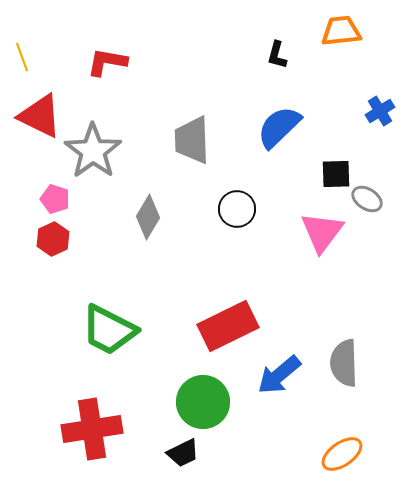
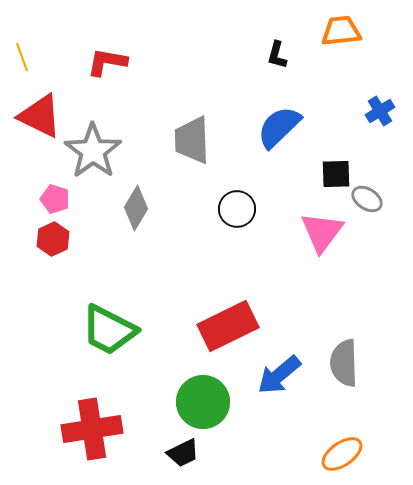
gray diamond: moved 12 px left, 9 px up
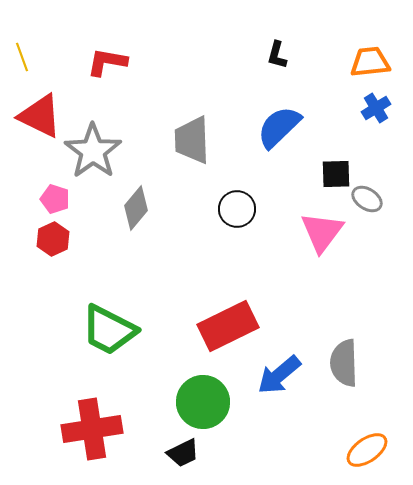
orange trapezoid: moved 29 px right, 31 px down
blue cross: moved 4 px left, 3 px up
gray diamond: rotated 9 degrees clockwise
orange ellipse: moved 25 px right, 4 px up
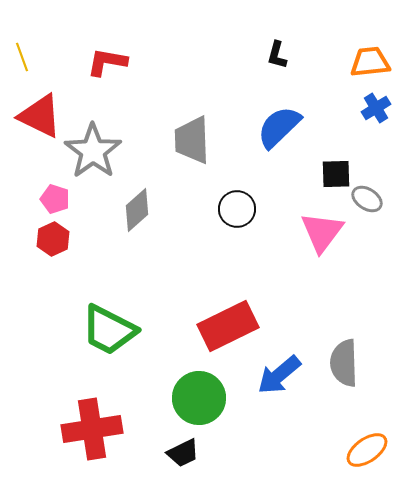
gray diamond: moved 1 px right, 2 px down; rotated 9 degrees clockwise
green circle: moved 4 px left, 4 px up
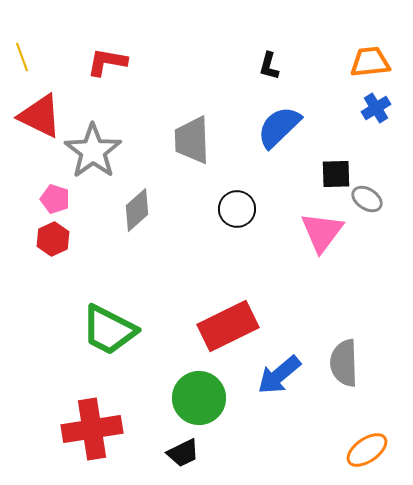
black L-shape: moved 8 px left, 11 px down
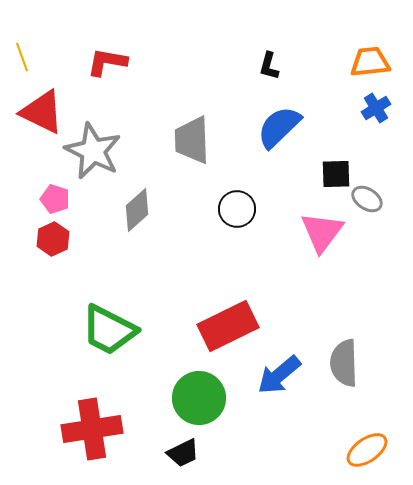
red triangle: moved 2 px right, 4 px up
gray star: rotated 10 degrees counterclockwise
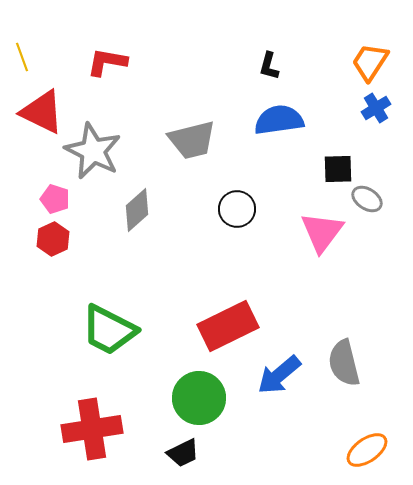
orange trapezoid: rotated 51 degrees counterclockwise
blue semicircle: moved 7 px up; rotated 36 degrees clockwise
gray trapezoid: rotated 102 degrees counterclockwise
black square: moved 2 px right, 5 px up
gray semicircle: rotated 12 degrees counterclockwise
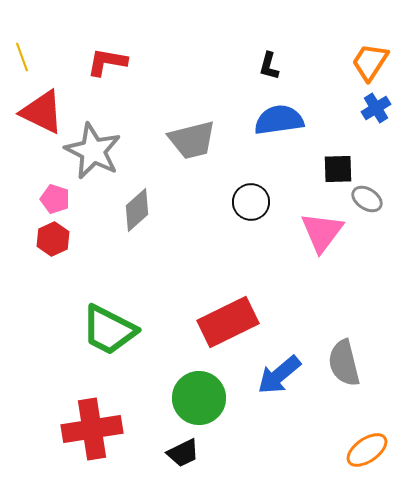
black circle: moved 14 px right, 7 px up
red rectangle: moved 4 px up
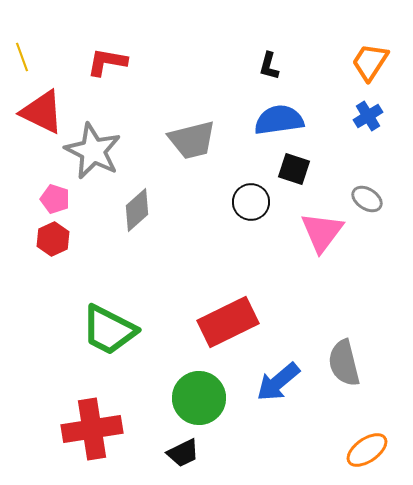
blue cross: moved 8 px left, 8 px down
black square: moved 44 px left; rotated 20 degrees clockwise
blue arrow: moved 1 px left, 7 px down
